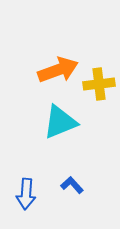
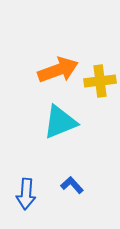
yellow cross: moved 1 px right, 3 px up
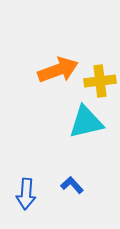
cyan triangle: moved 26 px right; rotated 9 degrees clockwise
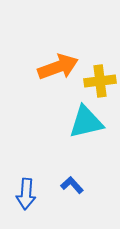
orange arrow: moved 3 px up
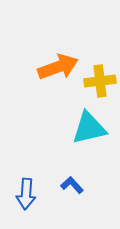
cyan triangle: moved 3 px right, 6 px down
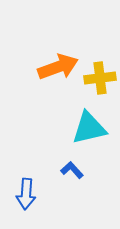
yellow cross: moved 3 px up
blue L-shape: moved 15 px up
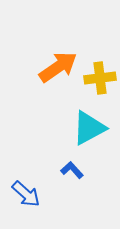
orange arrow: rotated 15 degrees counterclockwise
cyan triangle: rotated 15 degrees counterclockwise
blue arrow: rotated 52 degrees counterclockwise
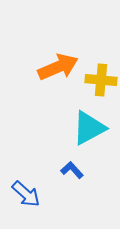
orange arrow: rotated 12 degrees clockwise
yellow cross: moved 1 px right, 2 px down; rotated 12 degrees clockwise
